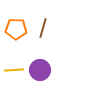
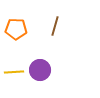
brown line: moved 12 px right, 2 px up
yellow line: moved 2 px down
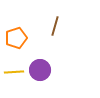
orange pentagon: moved 9 px down; rotated 20 degrees counterclockwise
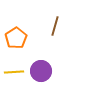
orange pentagon: rotated 15 degrees counterclockwise
purple circle: moved 1 px right, 1 px down
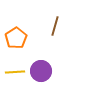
yellow line: moved 1 px right
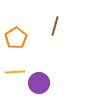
purple circle: moved 2 px left, 12 px down
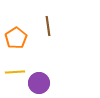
brown line: moved 7 px left; rotated 24 degrees counterclockwise
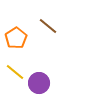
brown line: rotated 42 degrees counterclockwise
yellow line: rotated 42 degrees clockwise
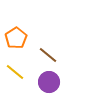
brown line: moved 29 px down
purple circle: moved 10 px right, 1 px up
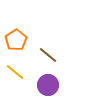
orange pentagon: moved 2 px down
purple circle: moved 1 px left, 3 px down
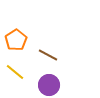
brown line: rotated 12 degrees counterclockwise
purple circle: moved 1 px right
